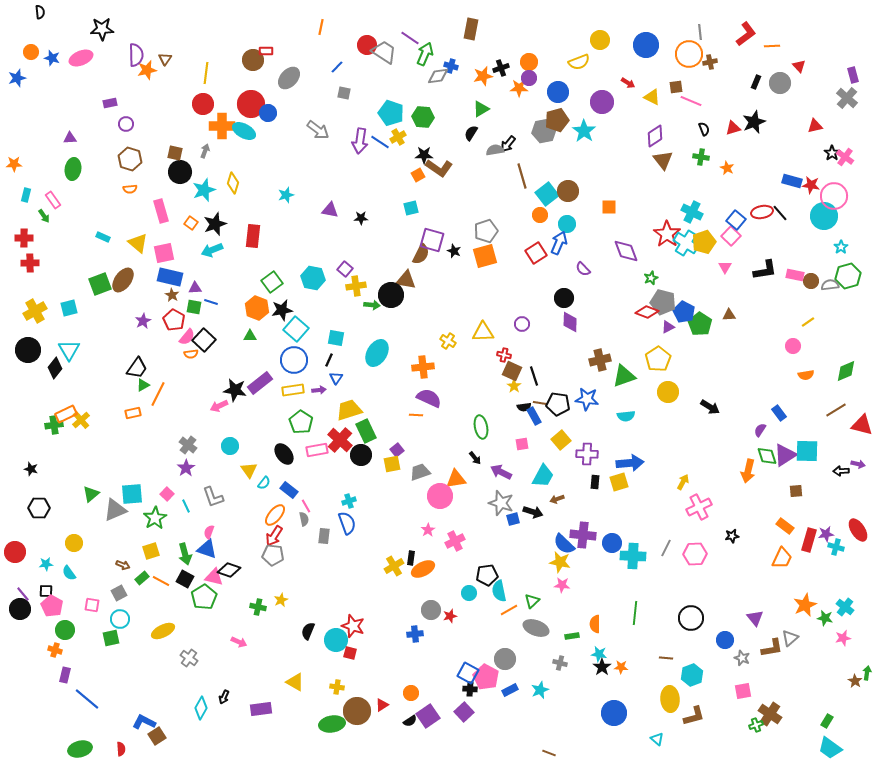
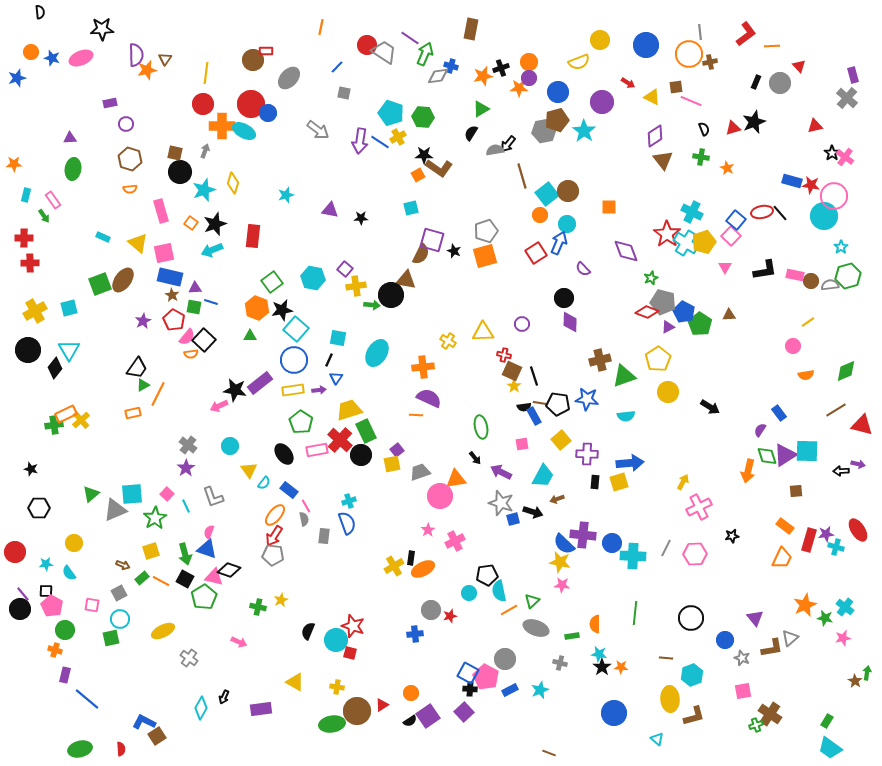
cyan square at (336, 338): moved 2 px right
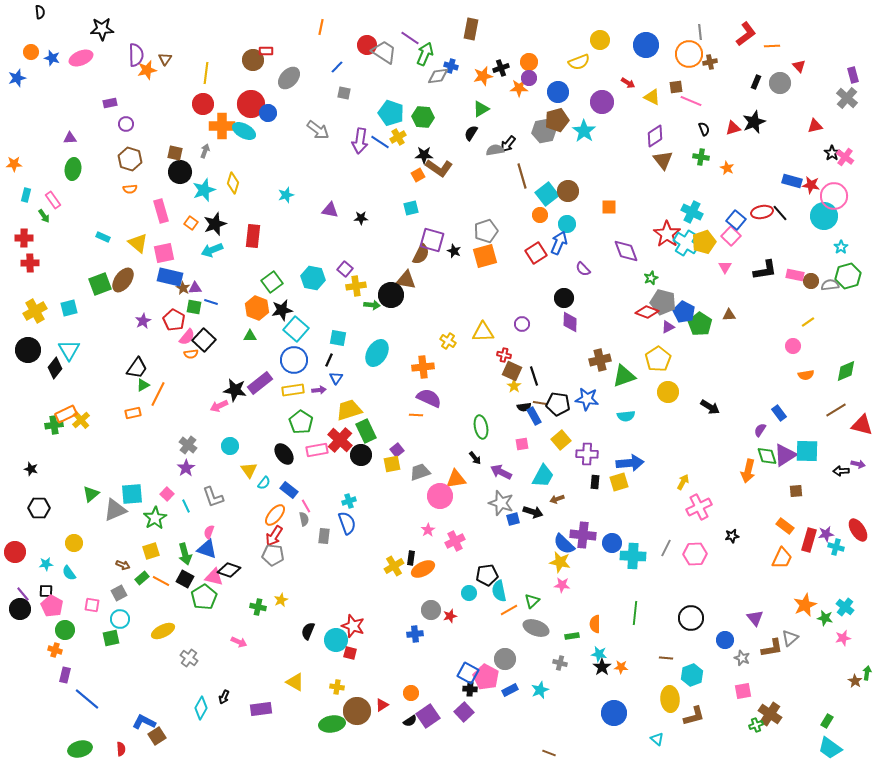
brown star at (172, 295): moved 11 px right, 7 px up
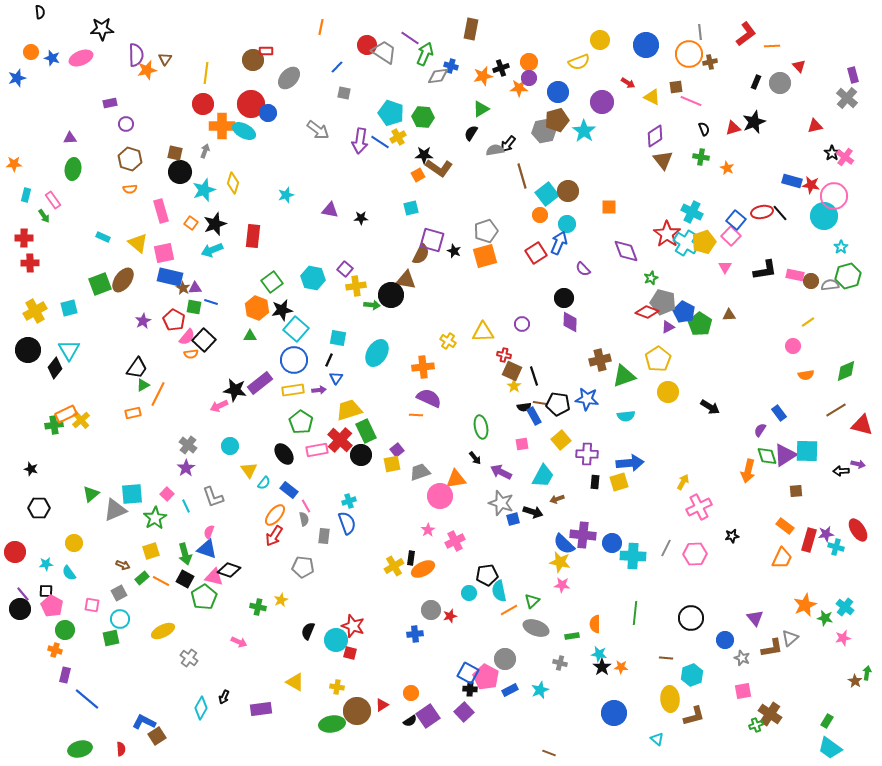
gray pentagon at (273, 555): moved 30 px right, 12 px down
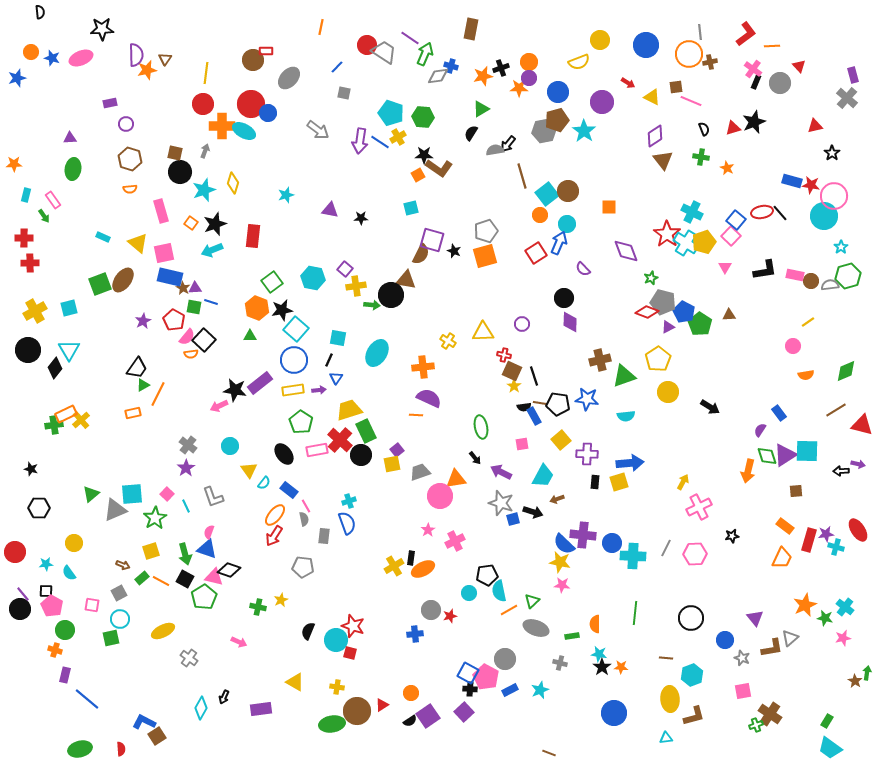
pink cross at (845, 157): moved 92 px left, 88 px up
cyan triangle at (657, 739): moved 9 px right, 1 px up; rotated 48 degrees counterclockwise
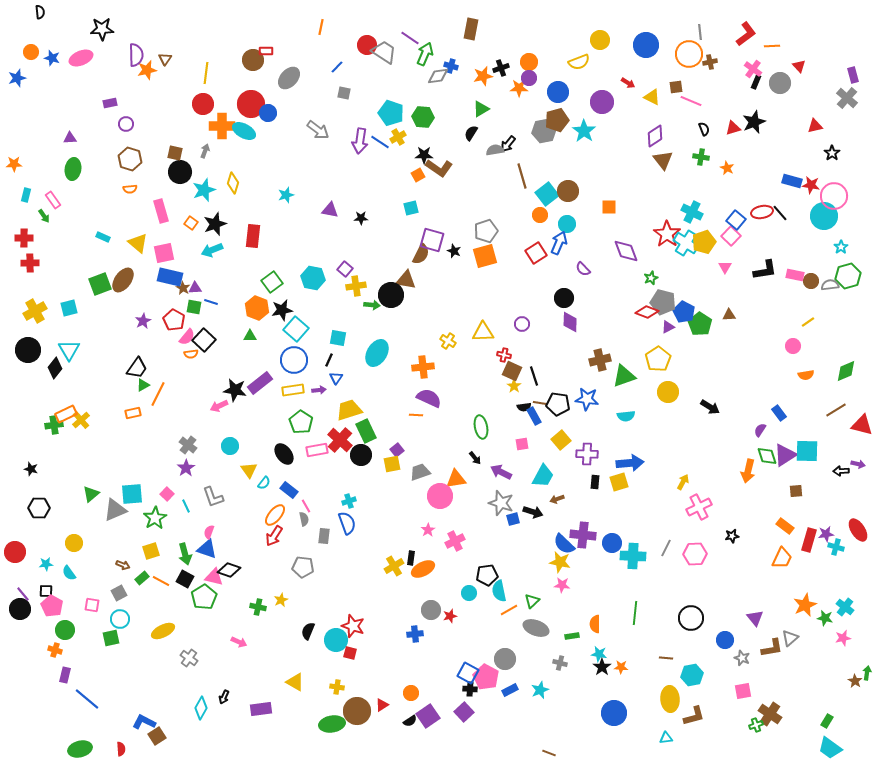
cyan hexagon at (692, 675): rotated 10 degrees clockwise
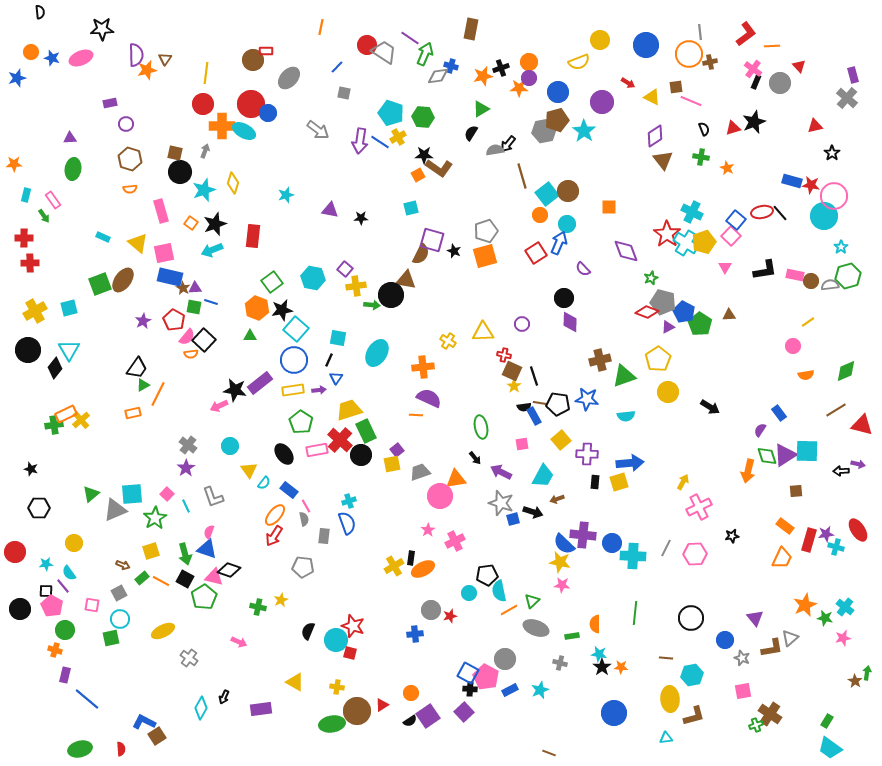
purple line at (23, 594): moved 40 px right, 8 px up
